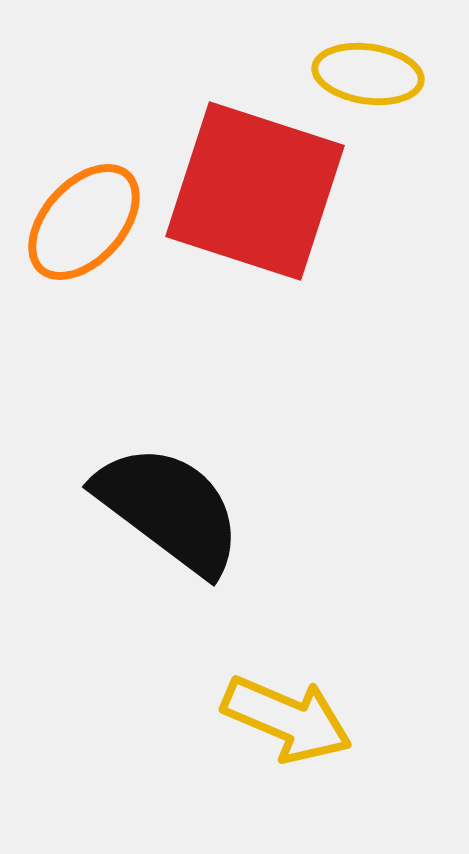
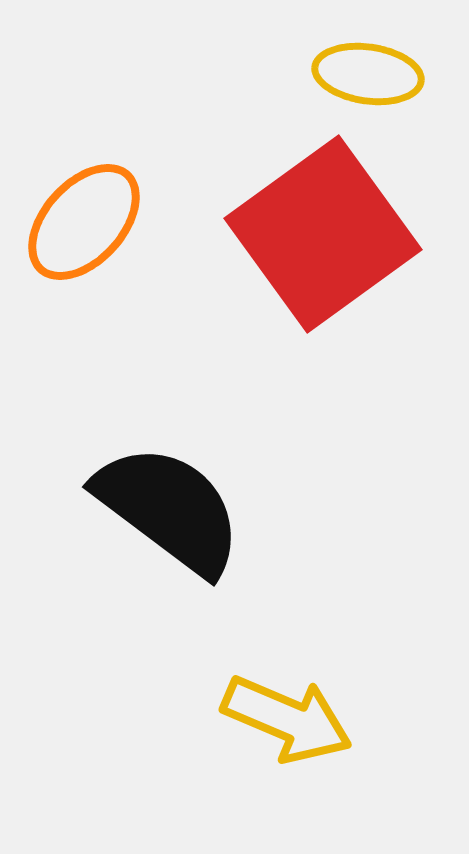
red square: moved 68 px right, 43 px down; rotated 36 degrees clockwise
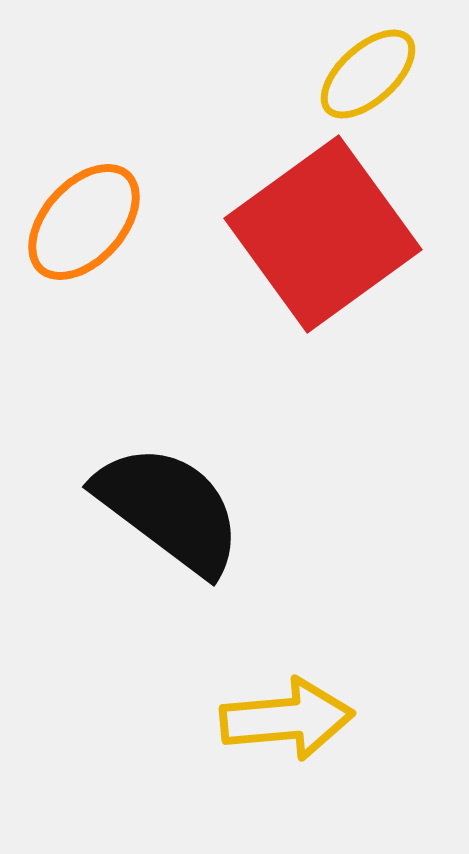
yellow ellipse: rotated 50 degrees counterclockwise
yellow arrow: rotated 28 degrees counterclockwise
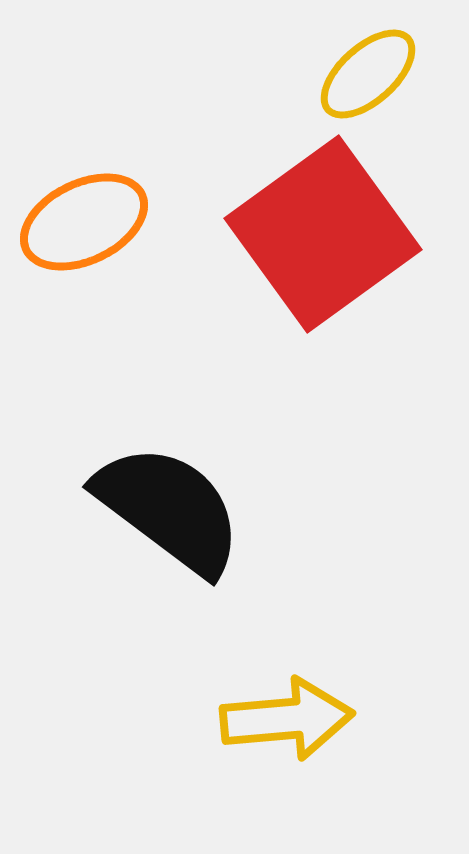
orange ellipse: rotated 22 degrees clockwise
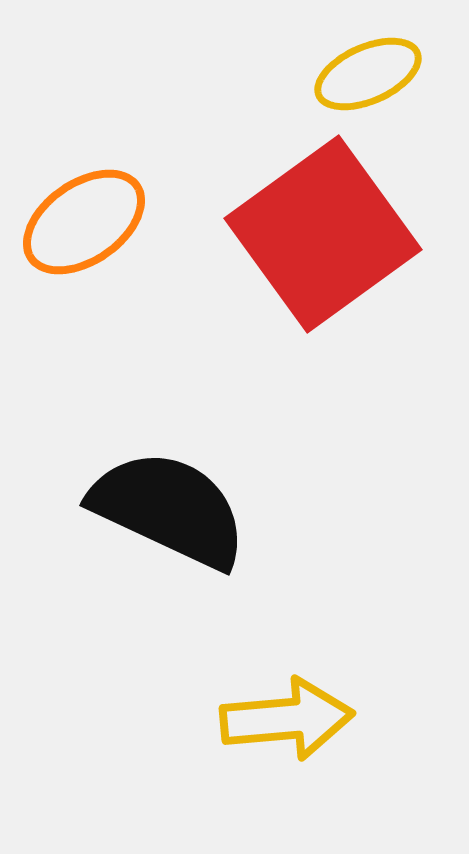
yellow ellipse: rotated 18 degrees clockwise
orange ellipse: rotated 9 degrees counterclockwise
black semicircle: rotated 12 degrees counterclockwise
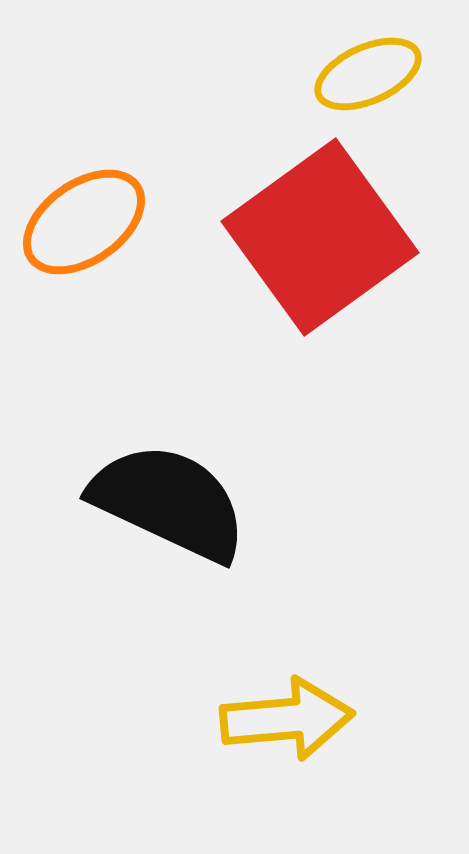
red square: moved 3 px left, 3 px down
black semicircle: moved 7 px up
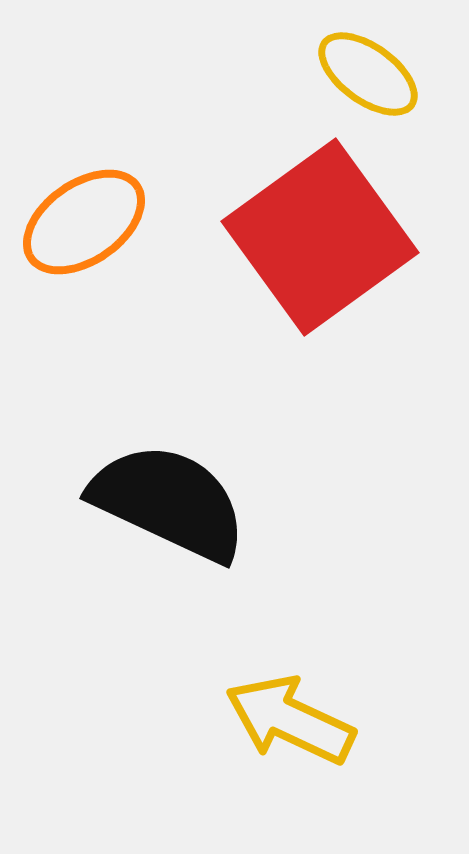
yellow ellipse: rotated 60 degrees clockwise
yellow arrow: moved 3 px right, 1 px down; rotated 150 degrees counterclockwise
